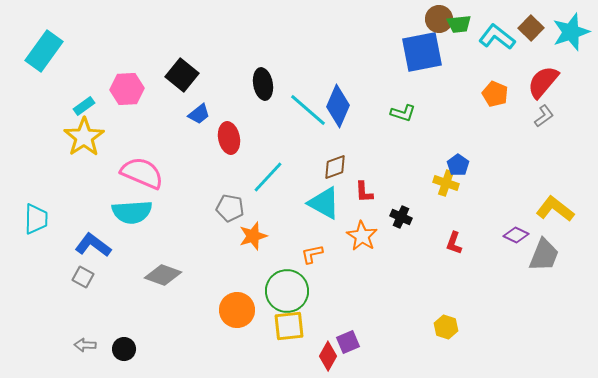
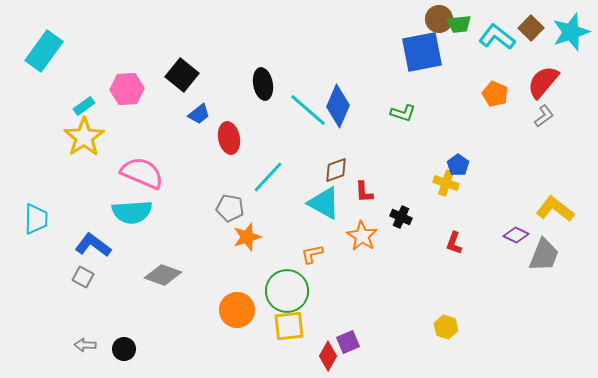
brown diamond at (335, 167): moved 1 px right, 3 px down
orange star at (253, 236): moved 6 px left, 1 px down
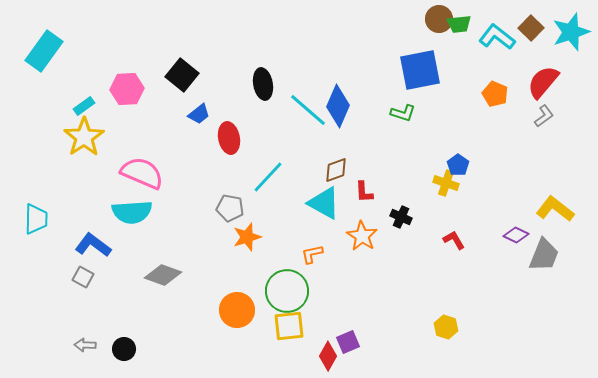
blue square at (422, 52): moved 2 px left, 18 px down
red L-shape at (454, 243): moved 3 px up; rotated 130 degrees clockwise
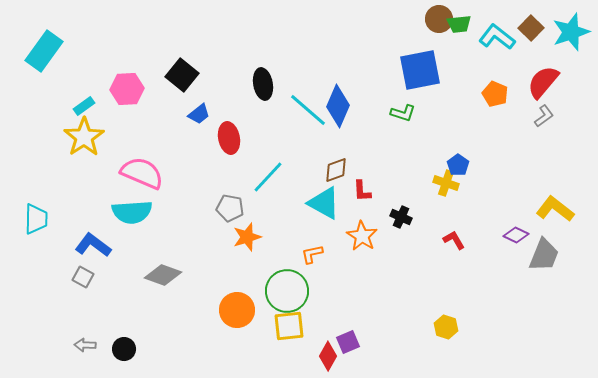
red L-shape at (364, 192): moved 2 px left, 1 px up
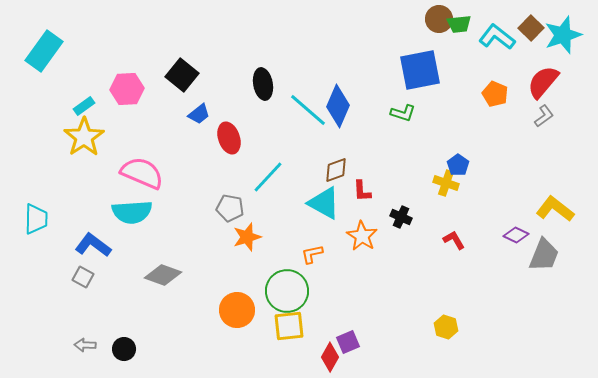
cyan star at (571, 32): moved 8 px left, 3 px down
red ellipse at (229, 138): rotated 8 degrees counterclockwise
red diamond at (328, 356): moved 2 px right, 1 px down
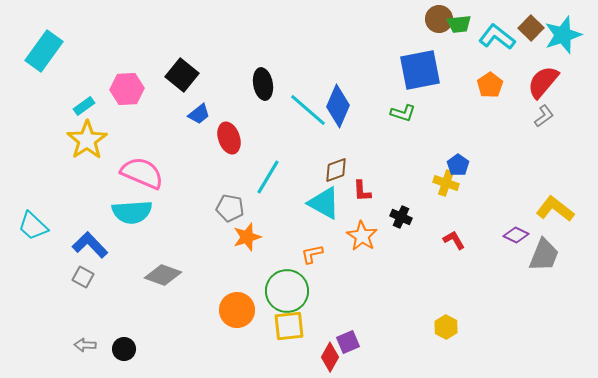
orange pentagon at (495, 94): moved 5 px left, 9 px up; rotated 15 degrees clockwise
yellow star at (84, 137): moved 3 px right, 3 px down
cyan line at (268, 177): rotated 12 degrees counterclockwise
cyan trapezoid at (36, 219): moved 3 px left, 7 px down; rotated 132 degrees clockwise
blue L-shape at (93, 245): moved 3 px left; rotated 9 degrees clockwise
yellow hexagon at (446, 327): rotated 10 degrees clockwise
